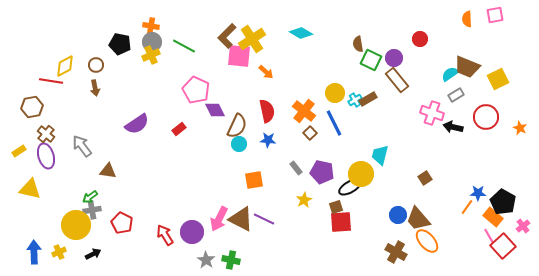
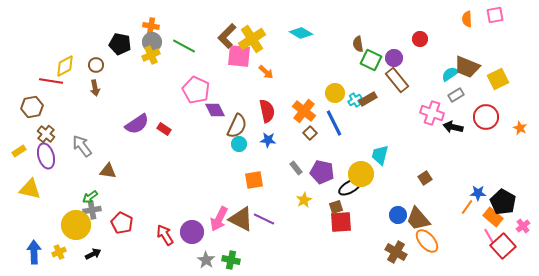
red rectangle at (179, 129): moved 15 px left; rotated 72 degrees clockwise
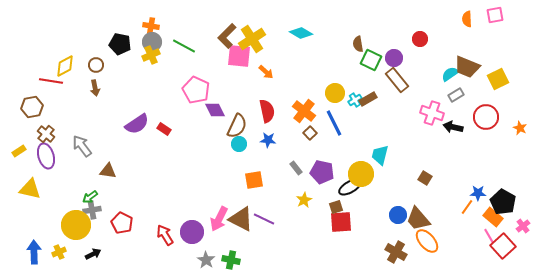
brown square at (425, 178): rotated 24 degrees counterclockwise
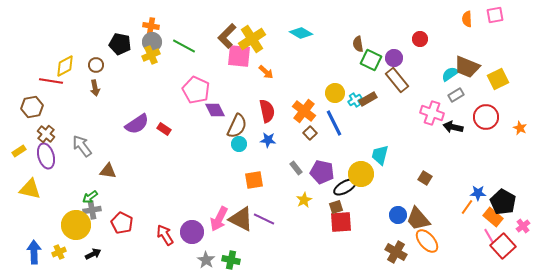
black ellipse at (350, 187): moved 5 px left
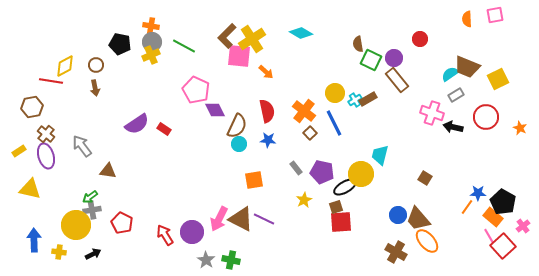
blue arrow at (34, 252): moved 12 px up
yellow cross at (59, 252): rotated 32 degrees clockwise
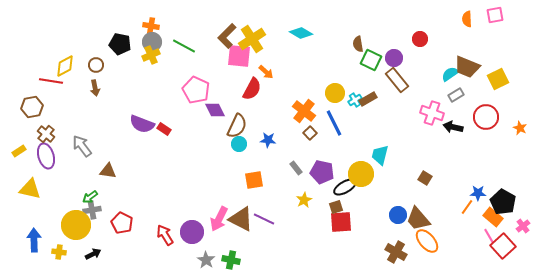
red semicircle at (267, 111): moved 15 px left, 22 px up; rotated 40 degrees clockwise
purple semicircle at (137, 124): moved 5 px right; rotated 55 degrees clockwise
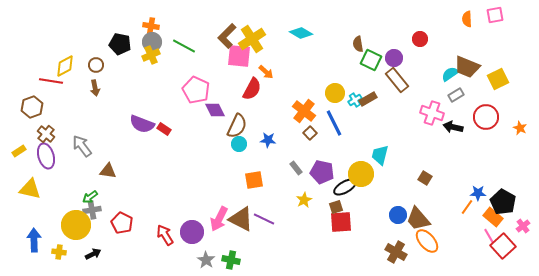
brown hexagon at (32, 107): rotated 10 degrees counterclockwise
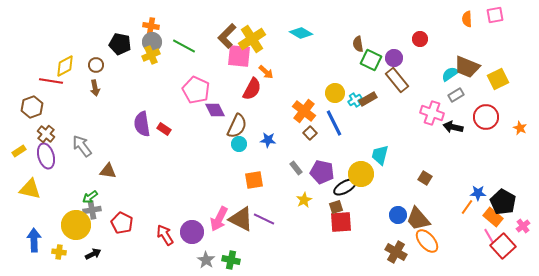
purple semicircle at (142, 124): rotated 60 degrees clockwise
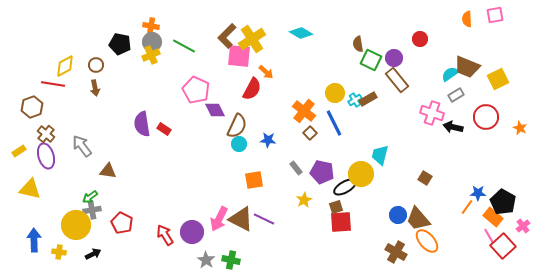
red line at (51, 81): moved 2 px right, 3 px down
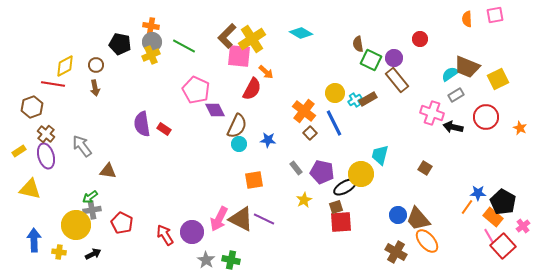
brown square at (425, 178): moved 10 px up
